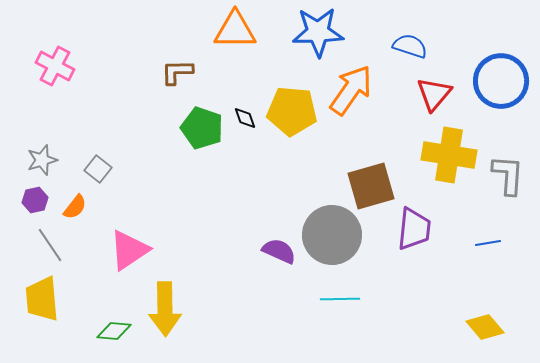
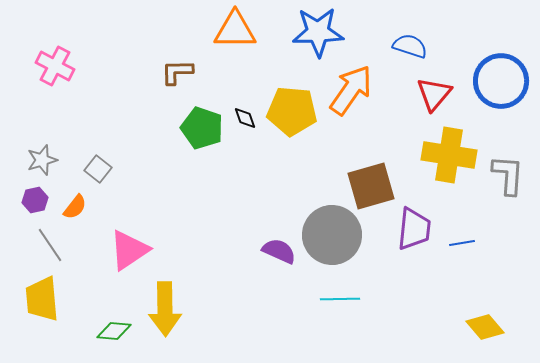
blue line: moved 26 px left
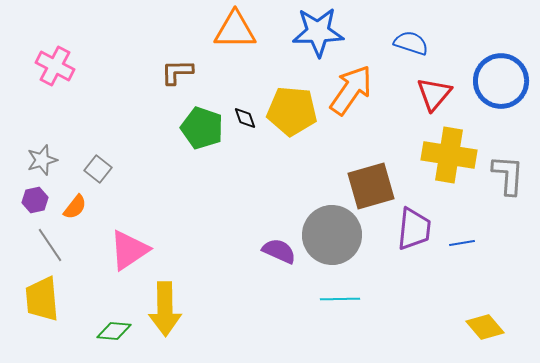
blue semicircle: moved 1 px right, 3 px up
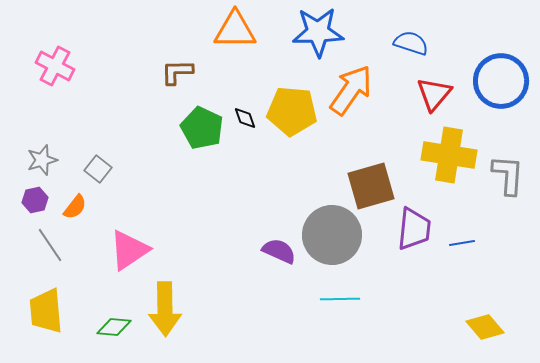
green pentagon: rotated 6 degrees clockwise
yellow trapezoid: moved 4 px right, 12 px down
green diamond: moved 4 px up
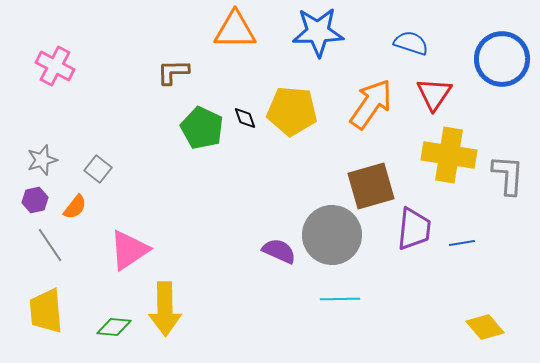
brown L-shape: moved 4 px left
blue circle: moved 1 px right, 22 px up
orange arrow: moved 20 px right, 14 px down
red triangle: rotated 6 degrees counterclockwise
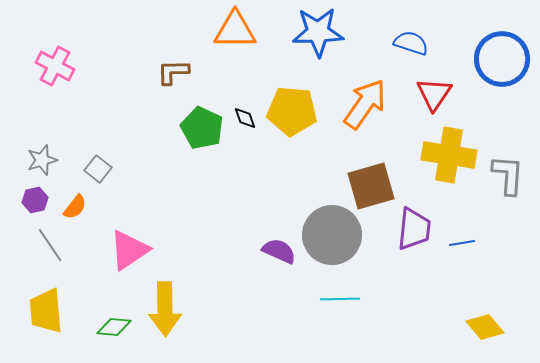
orange arrow: moved 6 px left
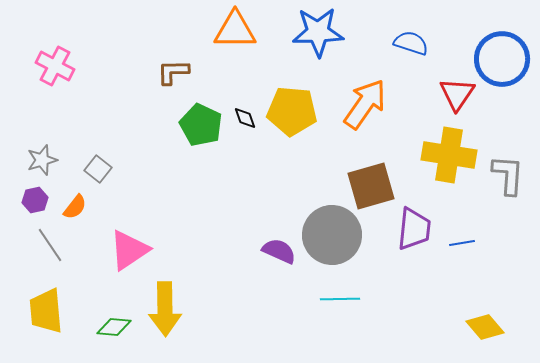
red triangle: moved 23 px right
green pentagon: moved 1 px left, 3 px up
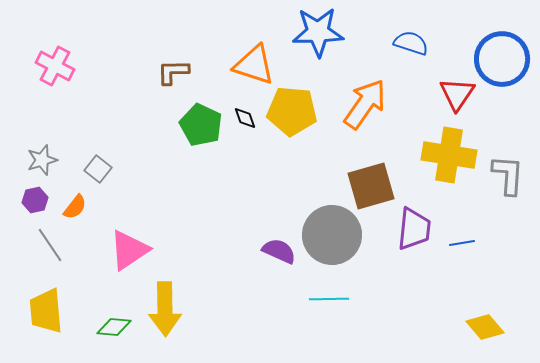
orange triangle: moved 19 px right, 35 px down; rotated 18 degrees clockwise
cyan line: moved 11 px left
